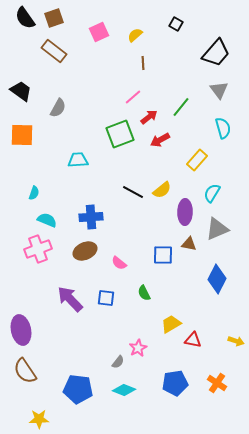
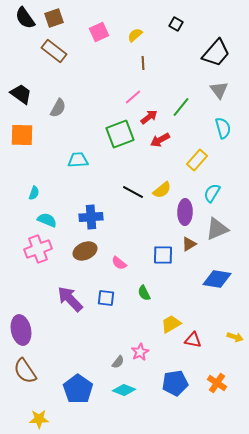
black trapezoid at (21, 91): moved 3 px down
brown triangle at (189, 244): rotated 42 degrees counterclockwise
blue diamond at (217, 279): rotated 72 degrees clockwise
yellow arrow at (236, 341): moved 1 px left, 4 px up
pink star at (138, 348): moved 2 px right, 4 px down
blue pentagon at (78, 389): rotated 28 degrees clockwise
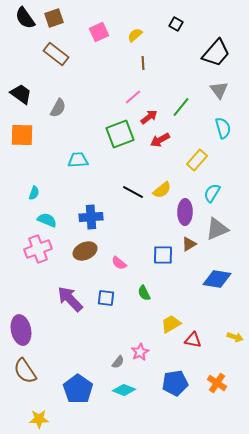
brown rectangle at (54, 51): moved 2 px right, 3 px down
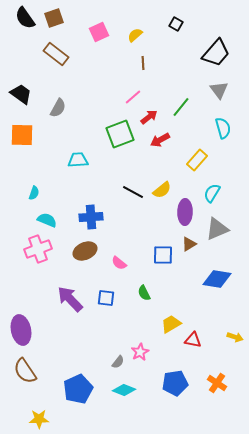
blue pentagon at (78, 389): rotated 12 degrees clockwise
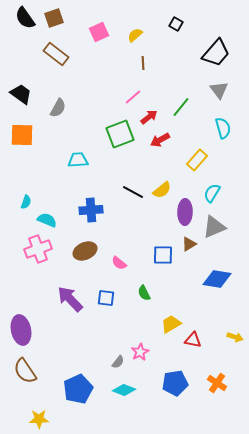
cyan semicircle at (34, 193): moved 8 px left, 9 px down
blue cross at (91, 217): moved 7 px up
gray triangle at (217, 229): moved 3 px left, 2 px up
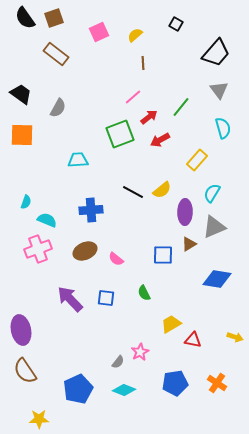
pink semicircle at (119, 263): moved 3 px left, 4 px up
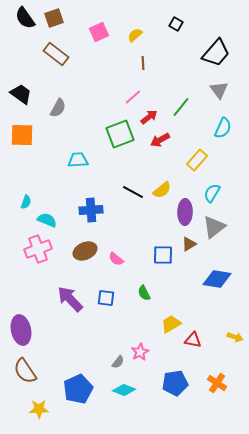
cyan semicircle at (223, 128): rotated 40 degrees clockwise
gray triangle at (214, 227): rotated 15 degrees counterclockwise
yellow star at (39, 419): moved 10 px up
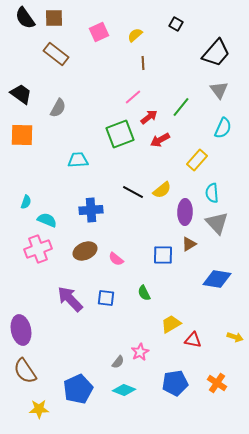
brown square at (54, 18): rotated 18 degrees clockwise
cyan semicircle at (212, 193): rotated 36 degrees counterclockwise
gray triangle at (214, 227): moved 3 px right, 4 px up; rotated 35 degrees counterclockwise
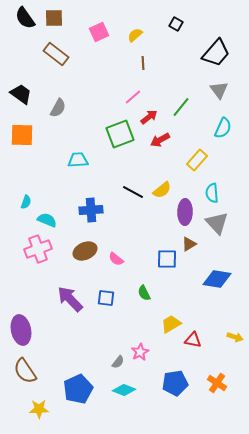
blue square at (163, 255): moved 4 px right, 4 px down
